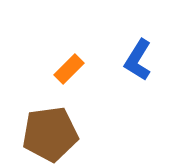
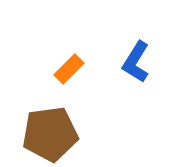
blue L-shape: moved 2 px left, 2 px down
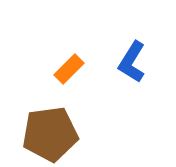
blue L-shape: moved 4 px left
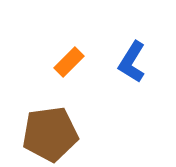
orange rectangle: moved 7 px up
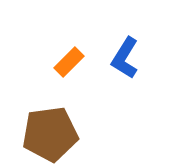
blue L-shape: moved 7 px left, 4 px up
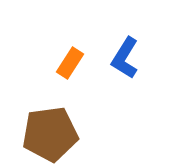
orange rectangle: moved 1 px right, 1 px down; rotated 12 degrees counterclockwise
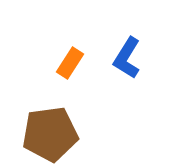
blue L-shape: moved 2 px right
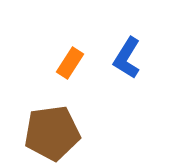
brown pentagon: moved 2 px right, 1 px up
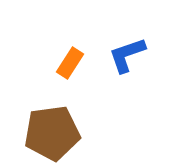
blue L-shape: moved 3 px up; rotated 39 degrees clockwise
